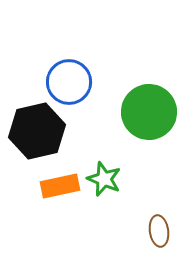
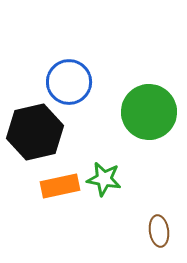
black hexagon: moved 2 px left, 1 px down
green star: rotated 12 degrees counterclockwise
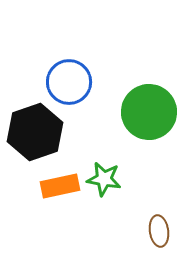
black hexagon: rotated 6 degrees counterclockwise
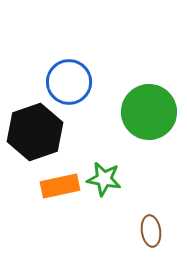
brown ellipse: moved 8 px left
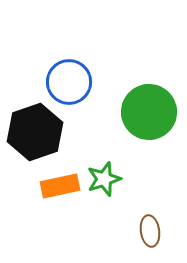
green star: rotated 28 degrees counterclockwise
brown ellipse: moved 1 px left
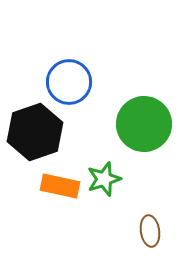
green circle: moved 5 px left, 12 px down
orange rectangle: rotated 24 degrees clockwise
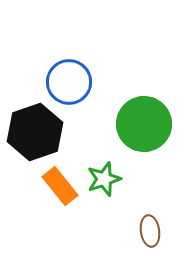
orange rectangle: rotated 39 degrees clockwise
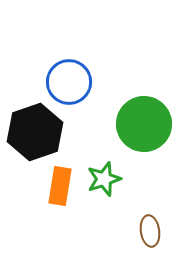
orange rectangle: rotated 48 degrees clockwise
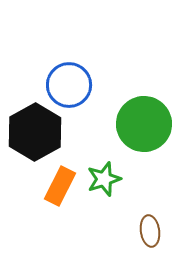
blue circle: moved 3 px down
black hexagon: rotated 10 degrees counterclockwise
orange rectangle: rotated 18 degrees clockwise
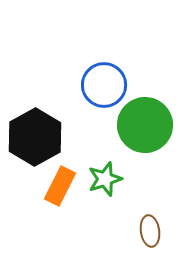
blue circle: moved 35 px right
green circle: moved 1 px right, 1 px down
black hexagon: moved 5 px down
green star: moved 1 px right
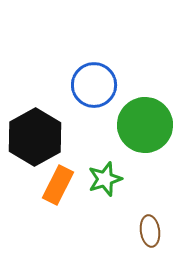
blue circle: moved 10 px left
orange rectangle: moved 2 px left, 1 px up
